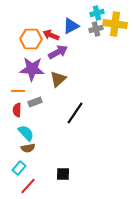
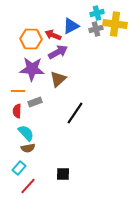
red arrow: moved 2 px right
red semicircle: moved 1 px down
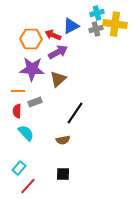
brown semicircle: moved 35 px right, 8 px up
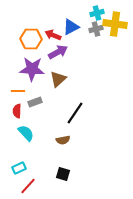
blue triangle: moved 1 px down
cyan rectangle: rotated 24 degrees clockwise
black square: rotated 16 degrees clockwise
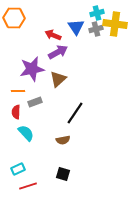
blue triangle: moved 5 px right; rotated 36 degrees counterclockwise
orange hexagon: moved 17 px left, 21 px up
purple star: rotated 15 degrees counterclockwise
red semicircle: moved 1 px left, 1 px down
cyan rectangle: moved 1 px left, 1 px down
red line: rotated 30 degrees clockwise
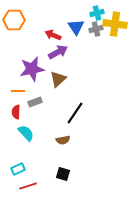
orange hexagon: moved 2 px down
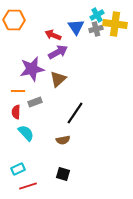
cyan cross: moved 2 px down; rotated 16 degrees counterclockwise
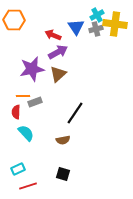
brown triangle: moved 5 px up
orange line: moved 5 px right, 5 px down
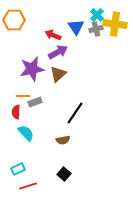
cyan cross: rotated 16 degrees counterclockwise
black square: moved 1 px right; rotated 24 degrees clockwise
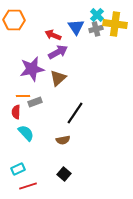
brown triangle: moved 4 px down
